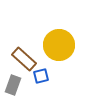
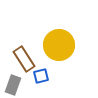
brown rectangle: rotated 15 degrees clockwise
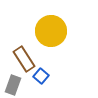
yellow circle: moved 8 px left, 14 px up
blue square: rotated 35 degrees counterclockwise
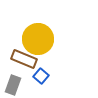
yellow circle: moved 13 px left, 8 px down
brown rectangle: rotated 35 degrees counterclockwise
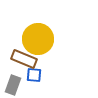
blue square: moved 7 px left, 1 px up; rotated 35 degrees counterclockwise
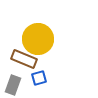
blue square: moved 5 px right, 3 px down; rotated 21 degrees counterclockwise
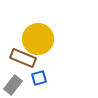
brown rectangle: moved 1 px left, 1 px up
gray rectangle: rotated 18 degrees clockwise
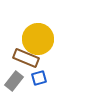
brown rectangle: moved 3 px right
gray rectangle: moved 1 px right, 4 px up
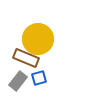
gray rectangle: moved 4 px right
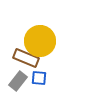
yellow circle: moved 2 px right, 2 px down
blue square: rotated 21 degrees clockwise
